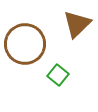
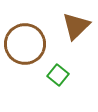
brown triangle: moved 1 px left, 2 px down
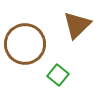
brown triangle: moved 1 px right, 1 px up
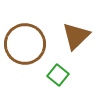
brown triangle: moved 1 px left, 11 px down
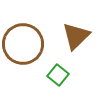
brown circle: moved 2 px left
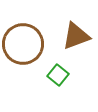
brown triangle: rotated 24 degrees clockwise
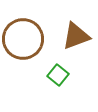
brown circle: moved 5 px up
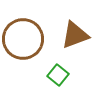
brown triangle: moved 1 px left, 1 px up
